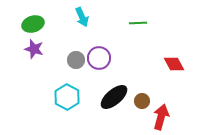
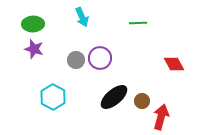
green ellipse: rotated 15 degrees clockwise
purple circle: moved 1 px right
cyan hexagon: moved 14 px left
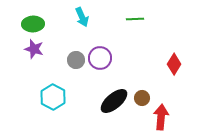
green line: moved 3 px left, 4 px up
red diamond: rotated 60 degrees clockwise
black ellipse: moved 4 px down
brown circle: moved 3 px up
red arrow: rotated 10 degrees counterclockwise
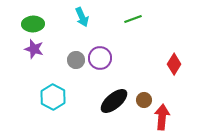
green line: moved 2 px left; rotated 18 degrees counterclockwise
brown circle: moved 2 px right, 2 px down
red arrow: moved 1 px right
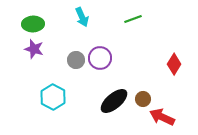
brown circle: moved 1 px left, 1 px up
red arrow: rotated 70 degrees counterclockwise
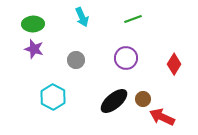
purple circle: moved 26 px right
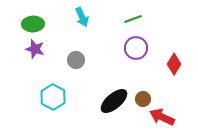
purple star: moved 1 px right
purple circle: moved 10 px right, 10 px up
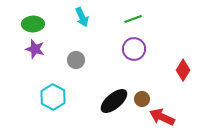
purple circle: moved 2 px left, 1 px down
red diamond: moved 9 px right, 6 px down
brown circle: moved 1 px left
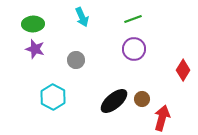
red arrow: moved 1 px down; rotated 80 degrees clockwise
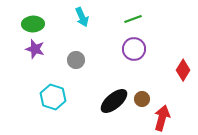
cyan hexagon: rotated 10 degrees counterclockwise
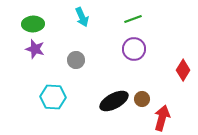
cyan hexagon: rotated 15 degrees counterclockwise
black ellipse: rotated 12 degrees clockwise
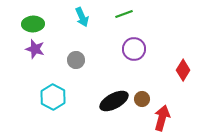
green line: moved 9 px left, 5 px up
cyan hexagon: rotated 25 degrees clockwise
